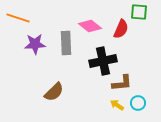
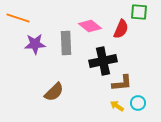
yellow arrow: moved 1 px down
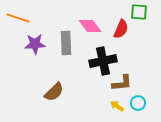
pink diamond: rotated 15 degrees clockwise
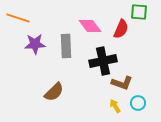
gray rectangle: moved 3 px down
brown L-shape: rotated 25 degrees clockwise
yellow arrow: moved 2 px left; rotated 24 degrees clockwise
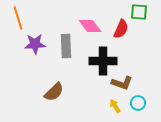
orange line: rotated 55 degrees clockwise
black cross: rotated 12 degrees clockwise
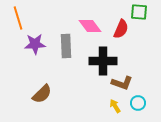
brown semicircle: moved 12 px left, 2 px down
